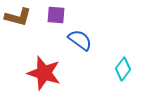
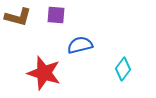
blue semicircle: moved 5 px down; rotated 50 degrees counterclockwise
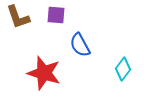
brown L-shape: rotated 56 degrees clockwise
blue semicircle: rotated 105 degrees counterclockwise
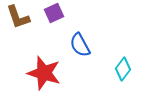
purple square: moved 2 px left, 2 px up; rotated 30 degrees counterclockwise
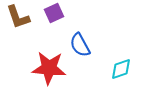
cyan diamond: moved 2 px left; rotated 35 degrees clockwise
red star: moved 5 px right, 5 px up; rotated 12 degrees counterclockwise
